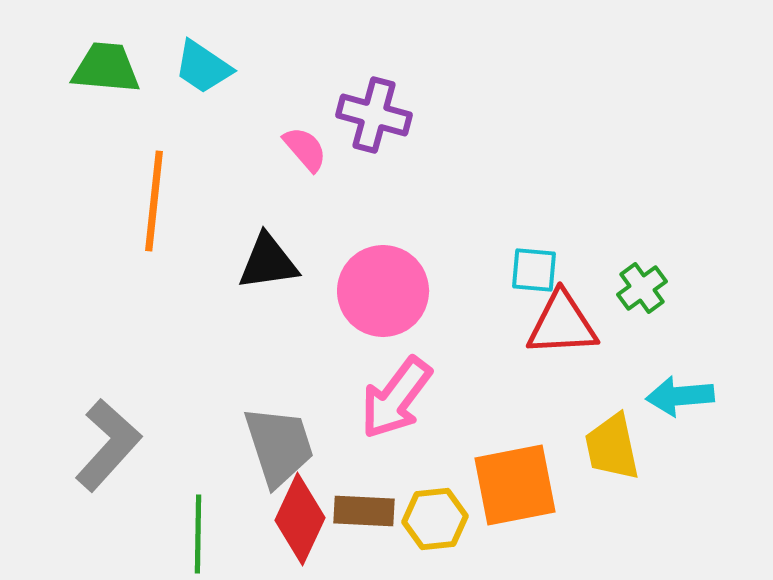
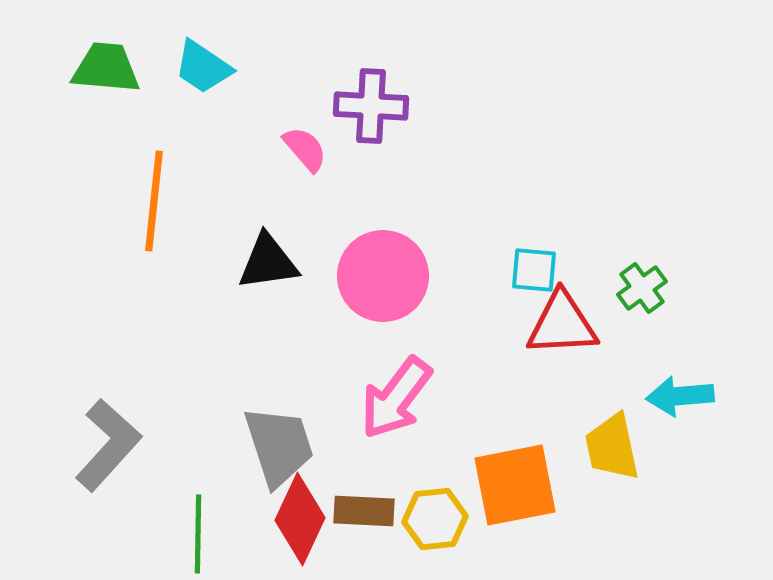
purple cross: moved 3 px left, 9 px up; rotated 12 degrees counterclockwise
pink circle: moved 15 px up
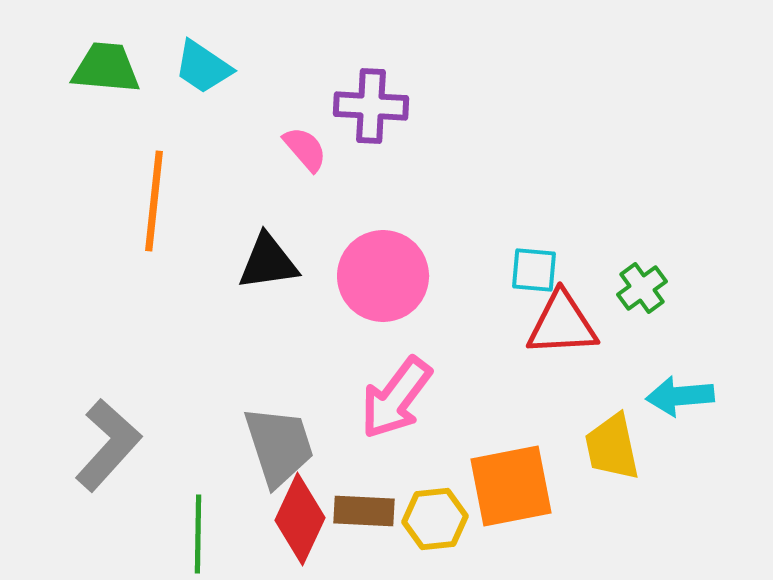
orange square: moved 4 px left, 1 px down
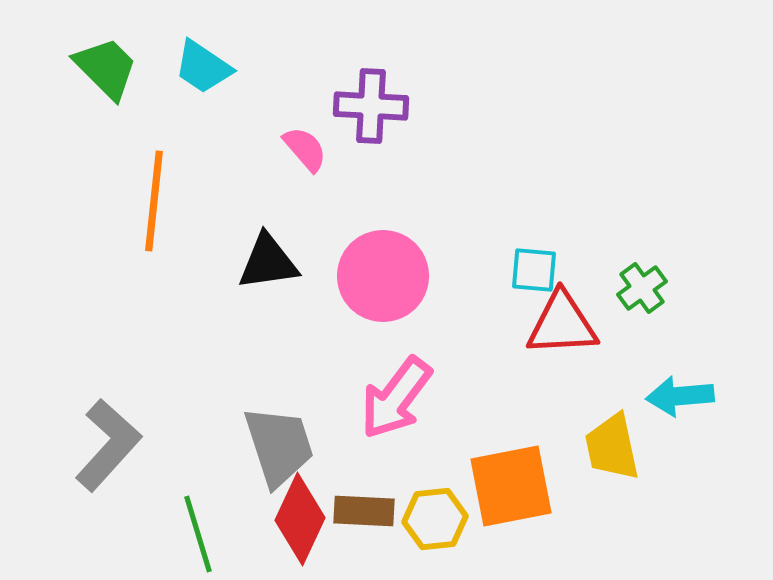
green trapezoid: rotated 40 degrees clockwise
green line: rotated 18 degrees counterclockwise
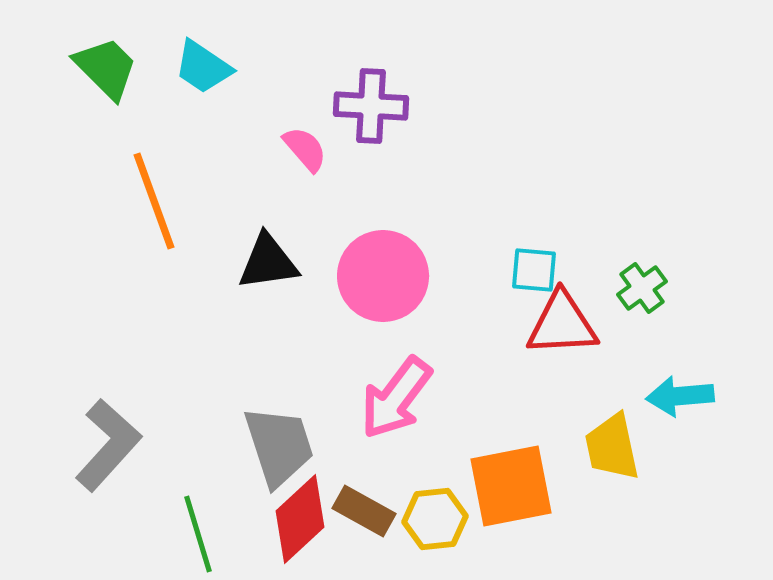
orange line: rotated 26 degrees counterclockwise
brown rectangle: rotated 26 degrees clockwise
red diamond: rotated 22 degrees clockwise
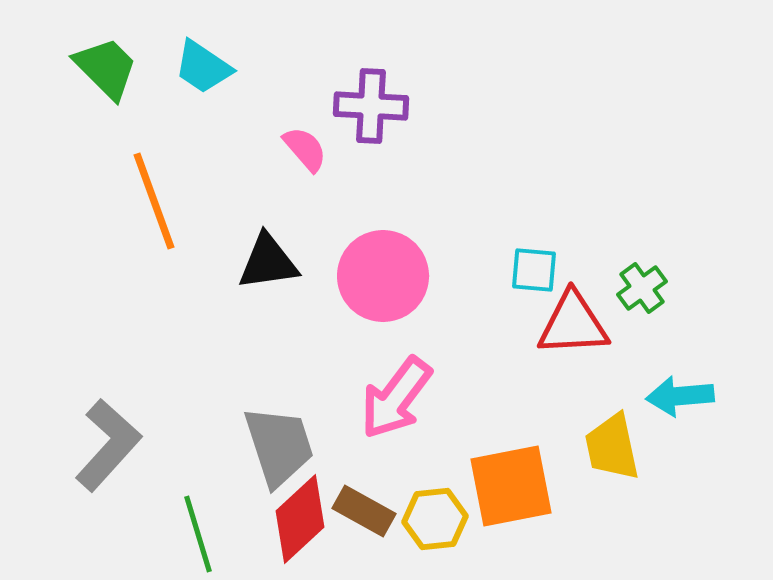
red triangle: moved 11 px right
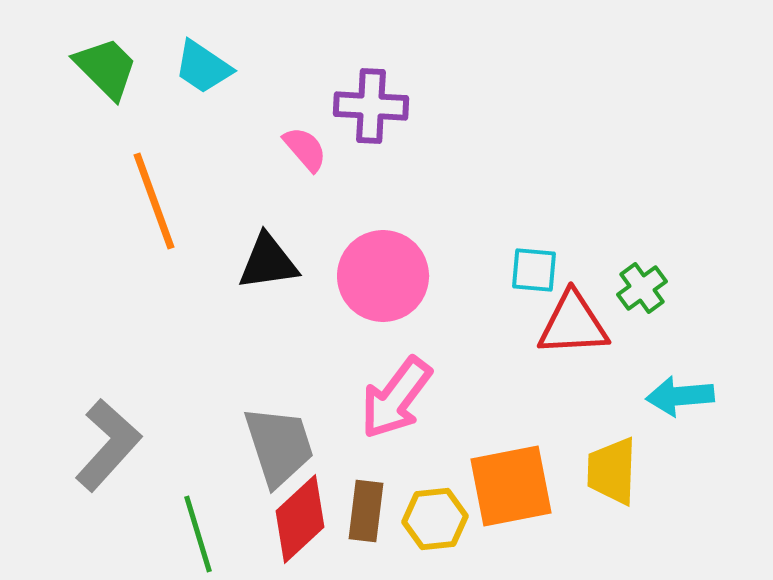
yellow trapezoid: moved 24 px down; rotated 14 degrees clockwise
brown rectangle: moved 2 px right; rotated 68 degrees clockwise
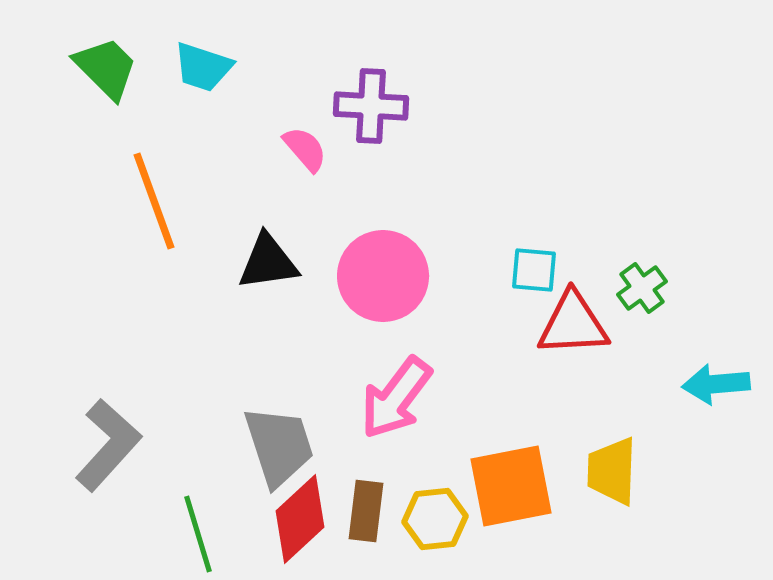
cyan trapezoid: rotated 16 degrees counterclockwise
cyan arrow: moved 36 px right, 12 px up
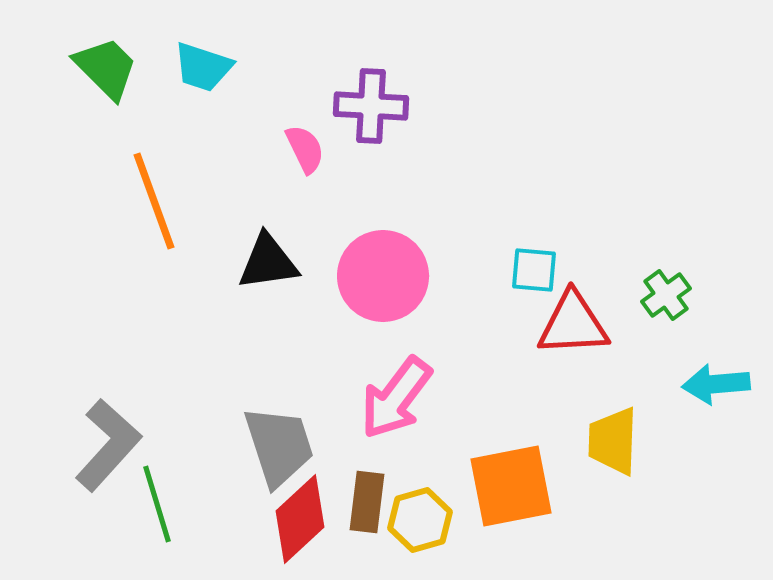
pink semicircle: rotated 15 degrees clockwise
green cross: moved 24 px right, 7 px down
yellow trapezoid: moved 1 px right, 30 px up
brown rectangle: moved 1 px right, 9 px up
yellow hexagon: moved 15 px left, 1 px down; rotated 10 degrees counterclockwise
green line: moved 41 px left, 30 px up
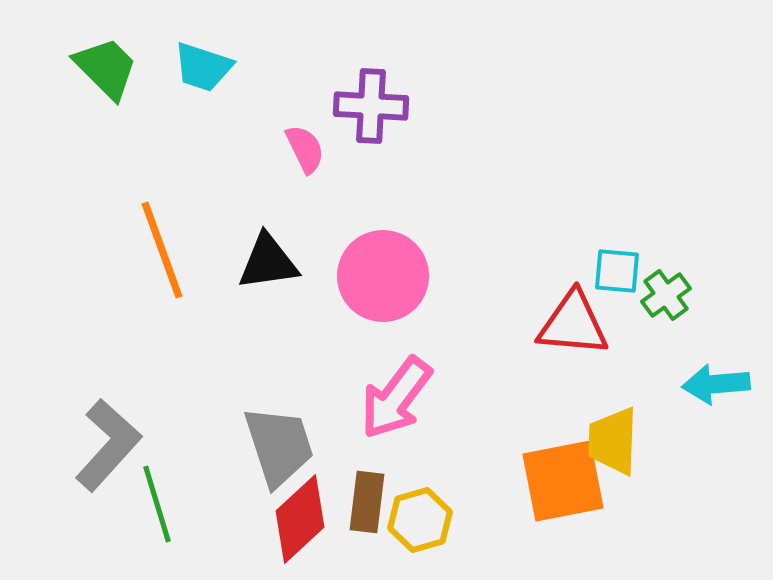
orange line: moved 8 px right, 49 px down
cyan square: moved 83 px right, 1 px down
red triangle: rotated 8 degrees clockwise
orange square: moved 52 px right, 5 px up
